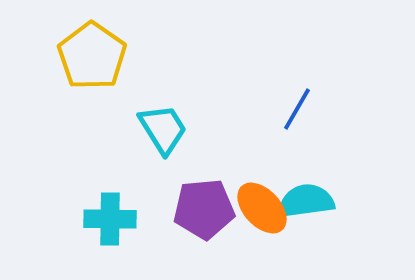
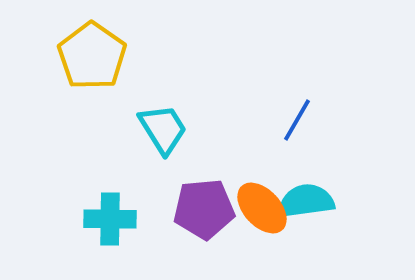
blue line: moved 11 px down
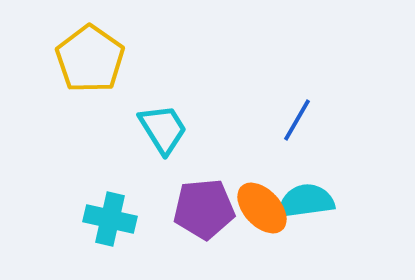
yellow pentagon: moved 2 px left, 3 px down
cyan cross: rotated 12 degrees clockwise
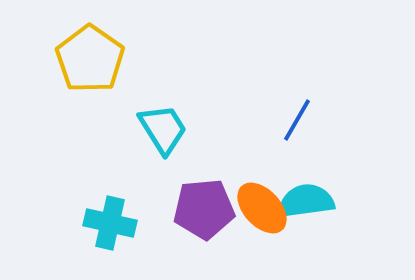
cyan cross: moved 4 px down
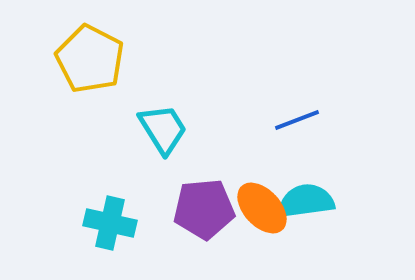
yellow pentagon: rotated 8 degrees counterclockwise
blue line: rotated 39 degrees clockwise
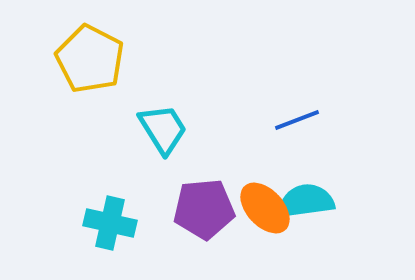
orange ellipse: moved 3 px right
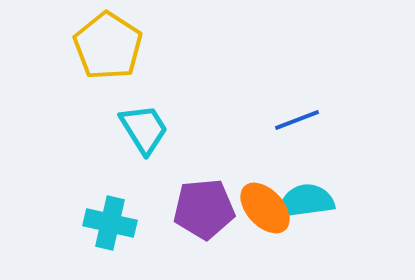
yellow pentagon: moved 18 px right, 13 px up; rotated 6 degrees clockwise
cyan trapezoid: moved 19 px left
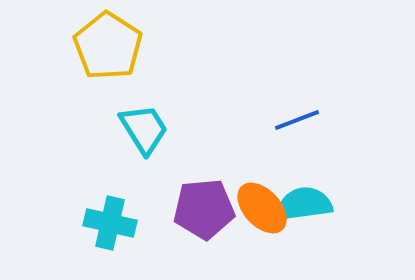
cyan semicircle: moved 2 px left, 3 px down
orange ellipse: moved 3 px left
